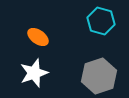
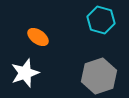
cyan hexagon: moved 1 px up
white star: moved 9 px left
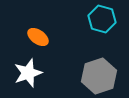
cyan hexagon: moved 1 px right, 1 px up
white star: moved 3 px right
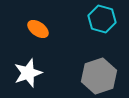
orange ellipse: moved 8 px up
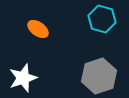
white star: moved 5 px left, 5 px down
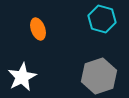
orange ellipse: rotated 35 degrees clockwise
white star: moved 1 px left, 1 px up; rotated 8 degrees counterclockwise
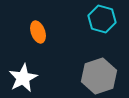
orange ellipse: moved 3 px down
white star: moved 1 px right, 1 px down
